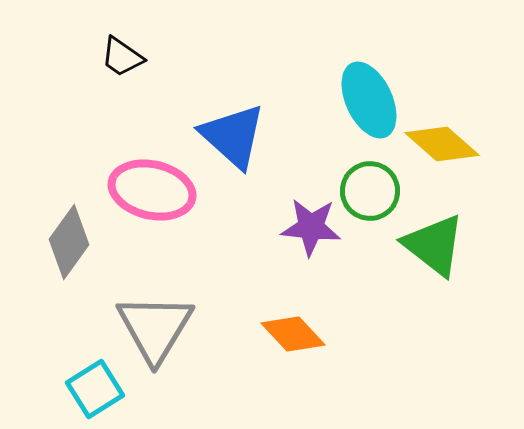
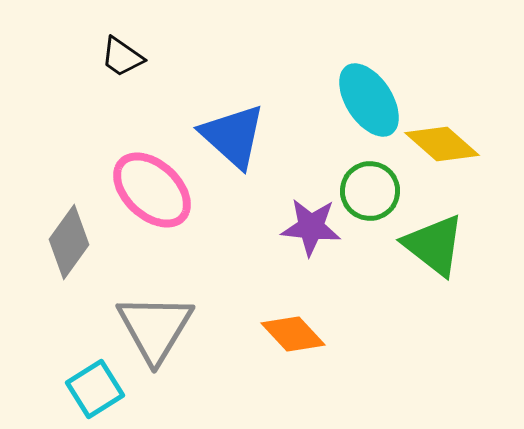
cyan ellipse: rotated 8 degrees counterclockwise
pink ellipse: rotated 30 degrees clockwise
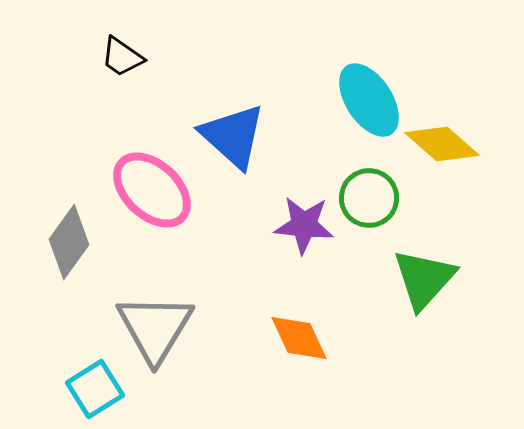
green circle: moved 1 px left, 7 px down
purple star: moved 7 px left, 2 px up
green triangle: moved 10 px left, 34 px down; rotated 34 degrees clockwise
orange diamond: moved 6 px right, 4 px down; rotated 18 degrees clockwise
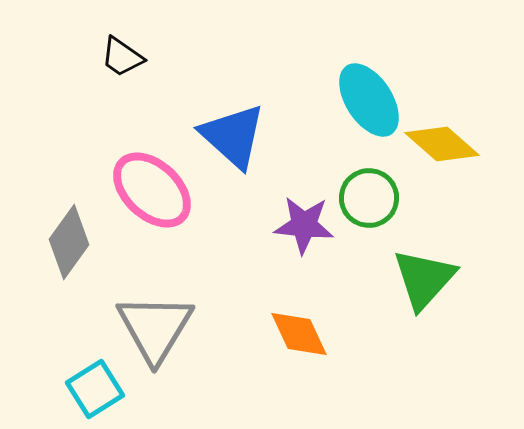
orange diamond: moved 4 px up
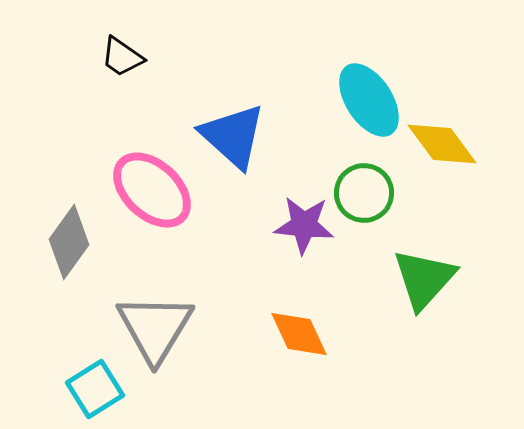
yellow diamond: rotated 12 degrees clockwise
green circle: moved 5 px left, 5 px up
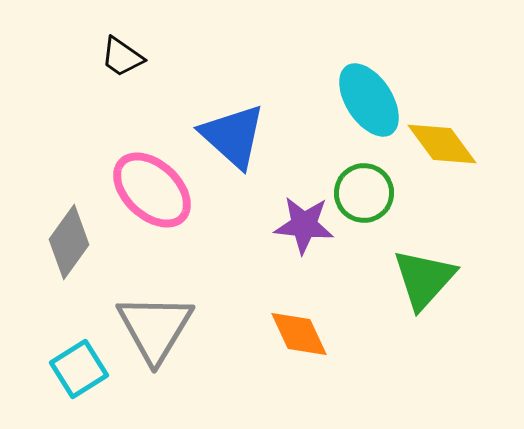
cyan square: moved 16 px left, 20 px up
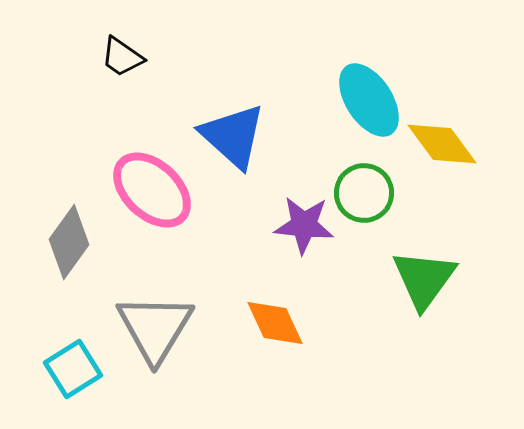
green triangle: rotated 6 degrees counterclockwise
orange diamond: moved 24 px left, 11 px up
cyan square: moved 6 px left
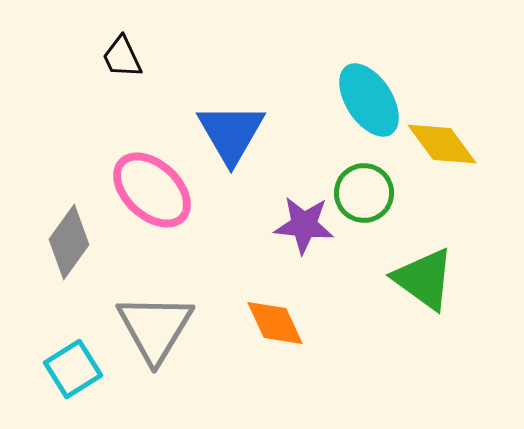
black trapezoid: rotated 30 degrees clockwise
blue triangle: moved 2 px left, 3 px up; rotated 18 degrees clockwise
green triangle: rotated 30 degrees counterclockwise
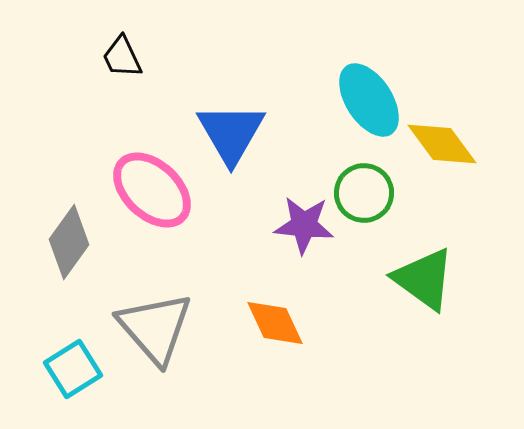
gray triangle: rotated 12 degrees counterclockwise
